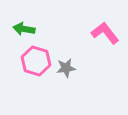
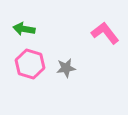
pink hexagon: moved 6 px left, 3 px down
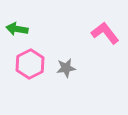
green arrow: moved 7 px left
pink hexagon: rotated 16 degrees clockwise
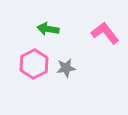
green arrow: moved 31 px right
pink hexagon: moved 4 px right
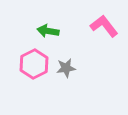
green arrow: moved 2 px down
pink L-shape: moved 1 px left, 7 px up
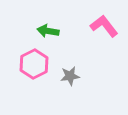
gray star: moved 4 px right, 8 px down
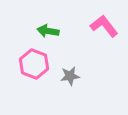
pink hexagon: rotated 12 degrees counterclockwise
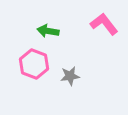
pink L-shape: moved 2 px up
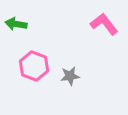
green arrow: moved 32 px left, 7 px up
pink hexagon: moved 2 px down
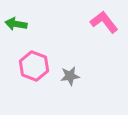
pink L-shape: moved 2 px up
